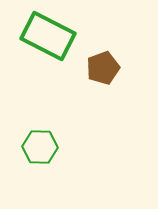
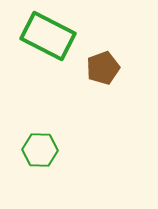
green hexagon: moved 3 px down
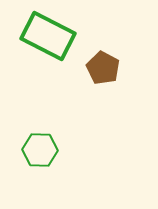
brown pentagon: rotated 24 degrees counterclockwise
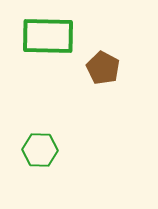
green rectangle: rotated 26 degrees counterclockwise
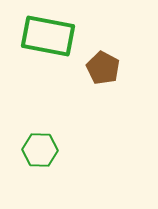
green rectangle: rotated 10 degrees clockwise
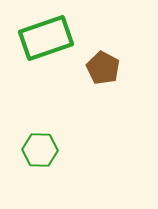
green rectangle: moved 2 px left, 2 px down; rotated 30 degrees counterclockwise
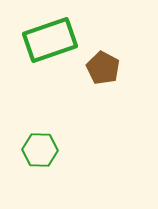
green rectangle: moved 4 px right, 2 px down
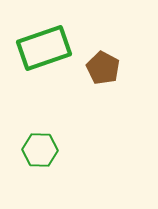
green rectangle: moved 6 px left, 8 px down
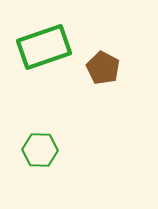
green rectangle: moved 1 px up
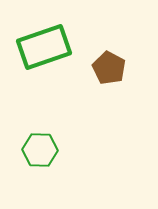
brown pentagon: moved 6 px right
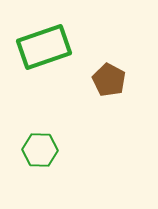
brown pentagon: moved 12 px down
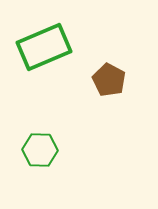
green rectangle: rotated 4 degrees counterclockwise
